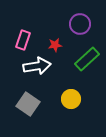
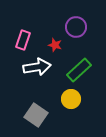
purple circle: moved 4 px left, 3 px down
red star: rotated 24 degrees clockwise
green rectangle: moved 8 px left, 11 px down
white arrow: moved 1 px down
gray square: moved 8 px right, 11 px down
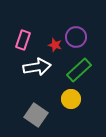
purple circle: moved 10 px down
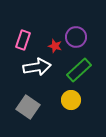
red star: moved 1 px down
yellow circle: moved 1 px down
gray square: moved 8 px left, 8 px up
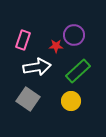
purple circle: moved 2 px left, 2 px up
red star: moved 1 px right; rotated 16 degrees counterclockwise
green rectangle: moved 1 px left, 1 px down
yellow circle: moved 1 px down
gray square: moved 8 px up
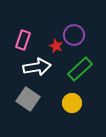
red star: rotated 24 degrees clockwise
green rectangle: moved 2 px right, 2 px up
yellow circle: moved 1 px right, 2 px down
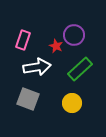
gray square: rotated 15 degrees counterclockwise
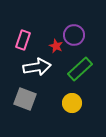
gray square: moved 3 px left
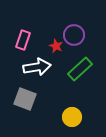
yellow circle: moved 14 px down
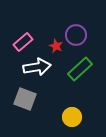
purple circle: moved 2 px right
pink rectangle: moved 2 px down; rotated 30 degrees clockwise
